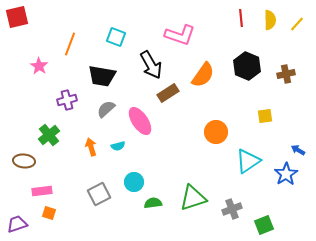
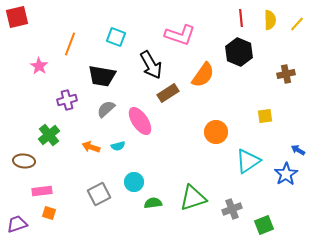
black hexagon: moved 8 px left, 14 px up
orange arrow: rotated 54 degrees counterclockwise
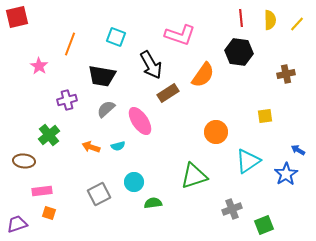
black hexagon: rotated 16 degrees counterclockwise
green triangle: moved 1 px right, 22 px up
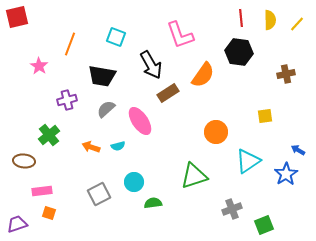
pink L-shape: rotated 52 degrees clockwise
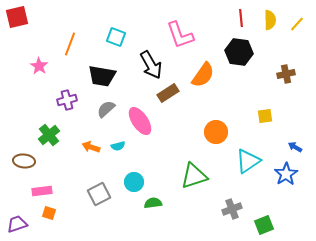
blue arrow: moved 3 px left, 3 px up
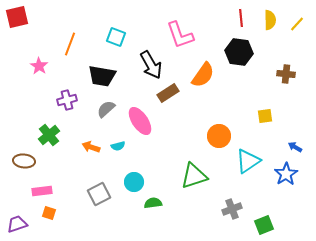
brown cross: rotated 18 degrees clockwise
orange circle: moved 3 px right, 4 px down
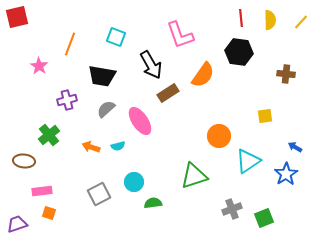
yellow line: moved 4 px right, 2 px up
green square: moved 7 px up
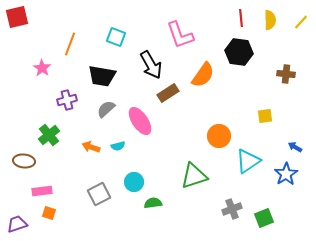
pink star: moved 3 px right, 2 px down
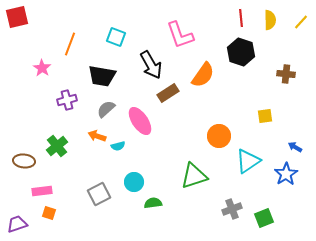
black hexagon: moved 2 px right; rotated 12 degrees clockwise
green cross: moved 8 px right, 11 px down
orange arrow: moved 6 px right, 11 px up
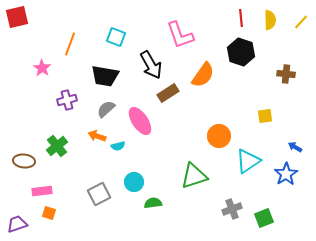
black trapezoid: moved 3 px right
